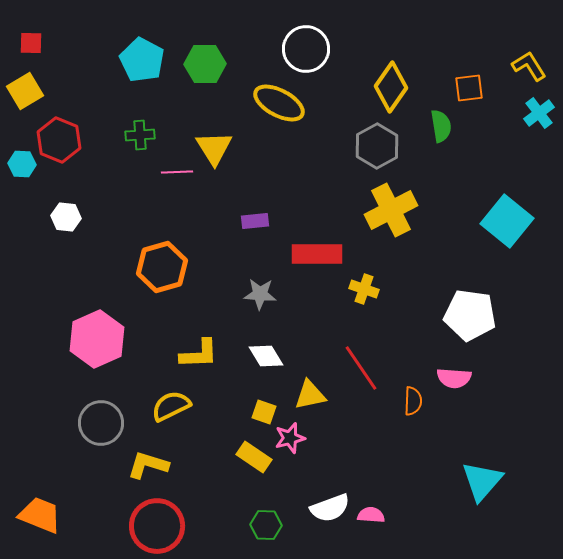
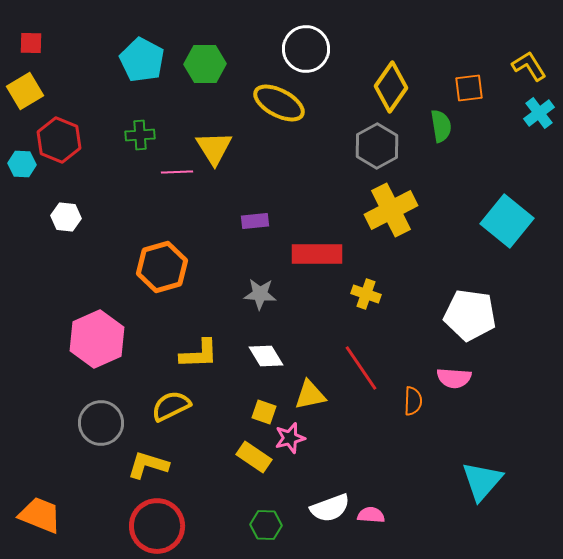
yellow cross at (364, 289): moved 2 px right, 5 px down
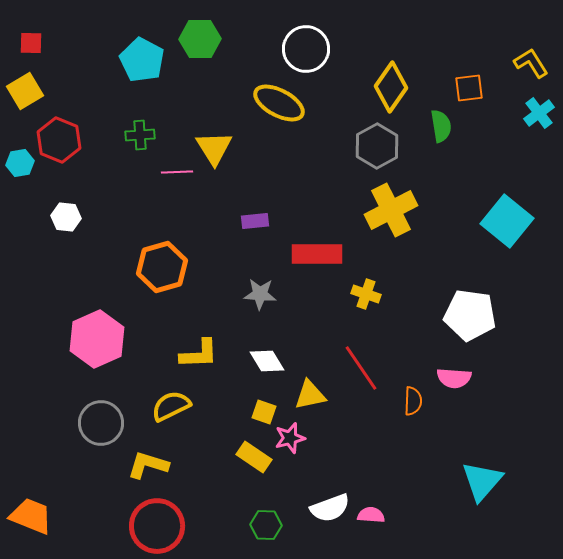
green hexagon at (205, 64): moved 5 px left, 25 px up
yellow L-shape at (529, 66): moved 2 px right, 3 px up
cyan hexagon at (22, 164): moved 2 px left, 1 px up; rotated 12 degrees counterclockwise
white diamond at (266, 356): moved 1 px right, 5 px down
orange trapezoid at (40, 515): moved 9 px left, 1 px down
